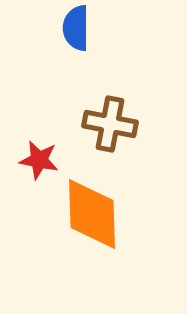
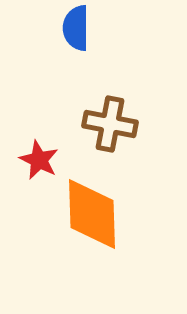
red star: rotated 15 degrees clockwise
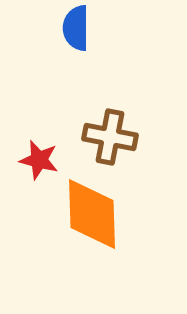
brown cross: moved 13 px down
red star: rotated 12 degrees counterclockwise
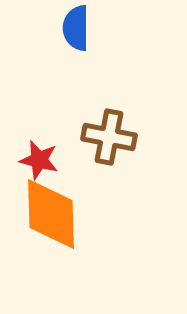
brown cross: moved 1 px left
orange diamond: moved 41 px left
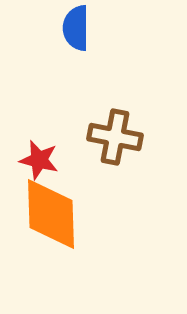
brown cross: moved 6 px right
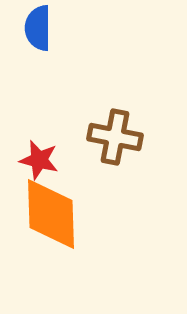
blue semicircle: moved 38 px left
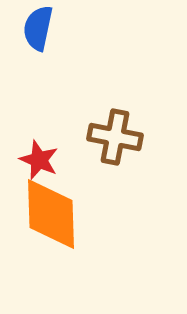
blue semicircle: rotated 12 degrees clockwise
red star: rotated 9 degrees clockwise
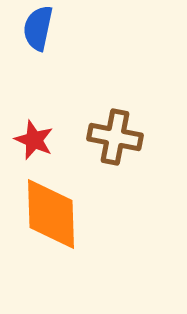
red star: moved 5 px left, 20 px up
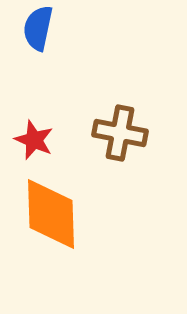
brown cross: moved 5 px right, 4 px up
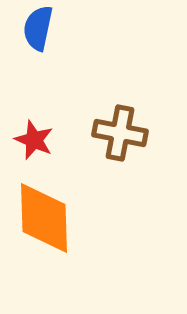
orange diamond: moved 7 px left, 4 px down
